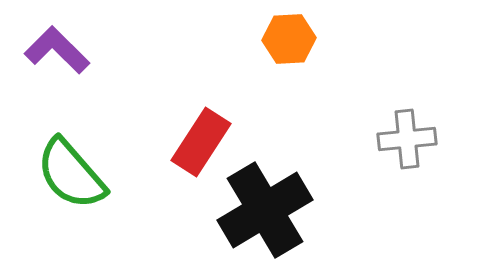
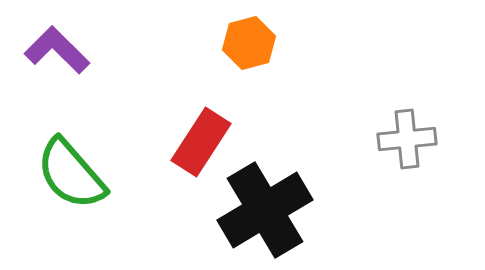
orange hexagon: moved 40 px left, 4 px down; rotated 12 degrees counterclockwise
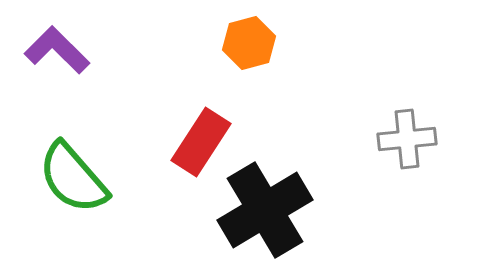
green semicircle: moved 2 px right, 4 px down
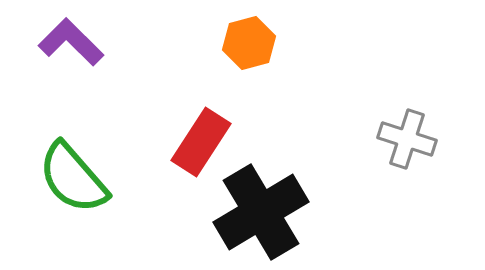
purple L-shape: moved 14 px right, 8 px up
gray cross: rotated 24 degrees clockwise
black cross: moved 4 px left, 2 px down
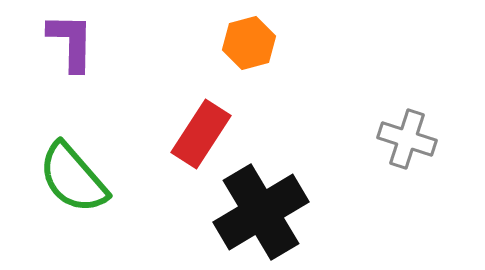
purple L-shape: rotated 46 degrees clockwise
red rectangle: moved 8 px up
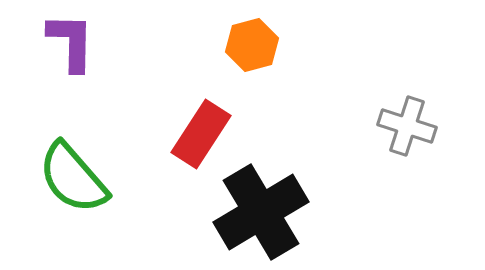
orange hexagon: moved 3 px right, 2 px down
gray cross: moved 13 px up
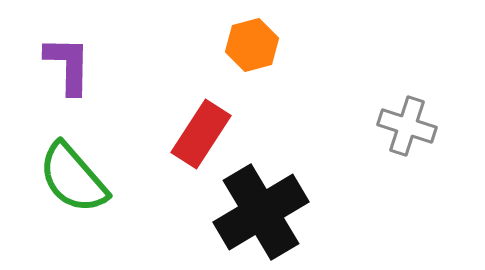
purple L-shape: moved 3 px left, 23 px down
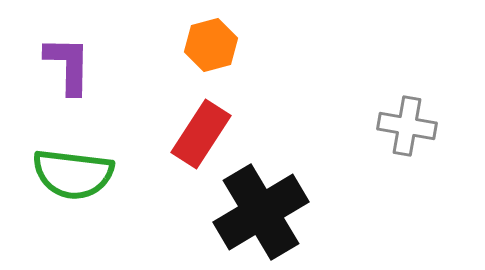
orange hexagon: moved 41 px left
gray cross: rotated 8 degrees counterclockwise
green semicircle: moved 4 px up; rotated 42 degrees counterclockwise
